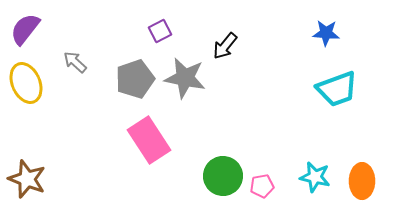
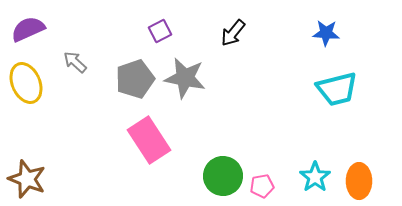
purple semicircle: moved 3 px right; rotated 28 degrees clockwise
black arrow: moved 8 px right, 13 px up
cyan trapezoid: rotated 6 degrees clockwise
cyan star: rotated 24 degrees clockwise
orange ellipse: moved 3 px left
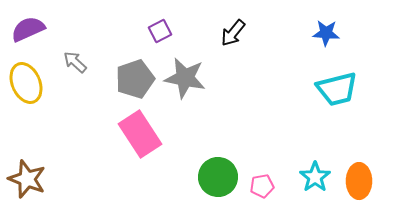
pink rectangle: moved 9 px left, 6 px up
green circle: moved 5 px left, 1 px down
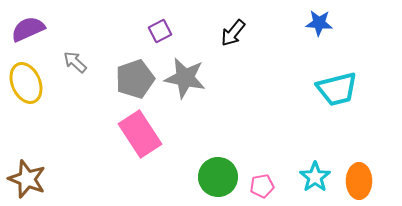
blue star: moved 7 px left, 10 px up
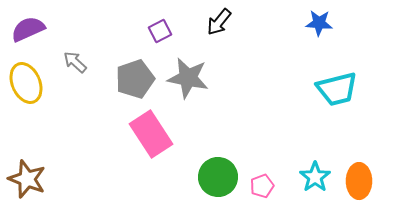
black arrow: moved 14 px left, 11 px up
gray star: moved 3 px right
pink rectangle: moved 11 px right
pink pentagon: rotated 10 degrees counterclockwise
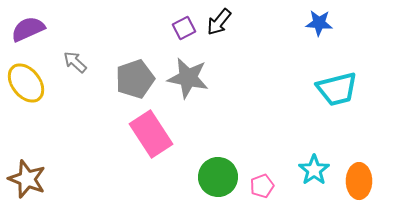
purple square: moved 24 px right, 3 px up
yellow ellipse: rotated 15 degrees counterclockwise
cyan star: moved 1 px left, 7 px up
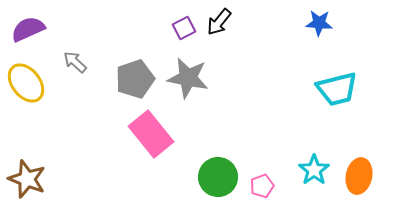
pink rectangle: rotated 6 degrees counterclockwise
orange ellipse: moved 5 px up; rotated 12 degrees clockwise
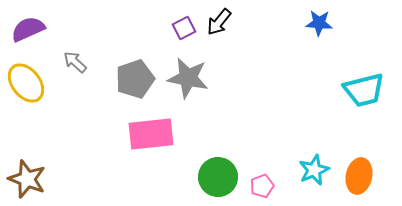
cyan trapezoid: moved 27 px right, 1 px down
pink rectangle: rotated 57 degrees counterclockwise
cyan star: rotated 12 degrees clockwise
